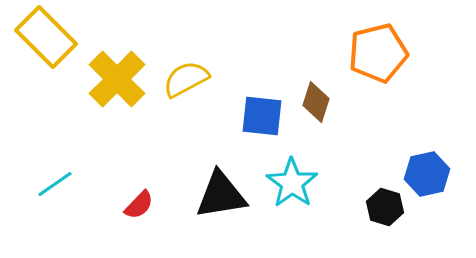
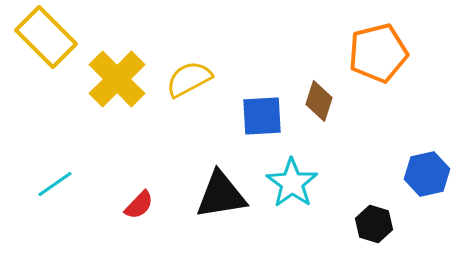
yellow semicircle: moved 3 px right
brown diamond: moved 3 px right, 1 px up
blue square: rotated 9 degrees counterclockwise
black hexagon: moved 11 px left, 17 px down
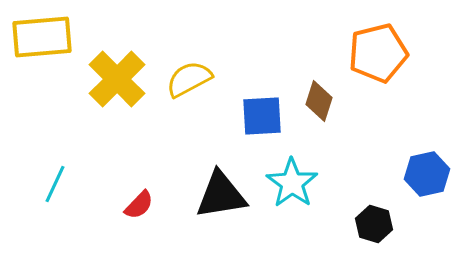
yellow rectangle: moved 4 px left; rotated 50 degrees counterclockwise
cyan line: rotated 30 degrees counterclockwise
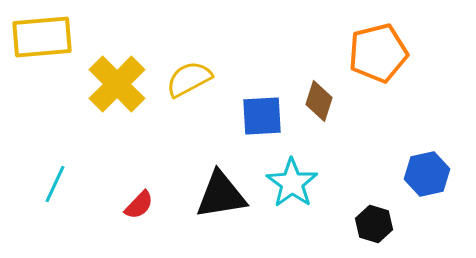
yellow cross: moved 5 px down
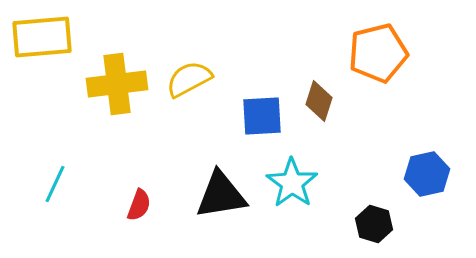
yellow cross: rotated 38 degrees clockwise
red semicircle: rotated 24 degrees counterclockwise
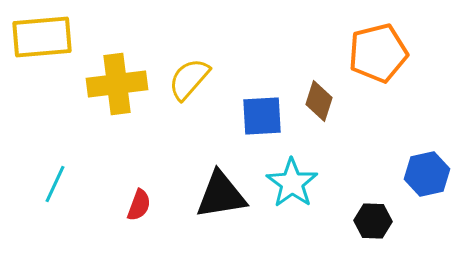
yellow semicircle: rotated 21 degrees counterclockwise
black hexagon: moved 1 px left, 3 px up; rotated 15 degrees counterclockwise
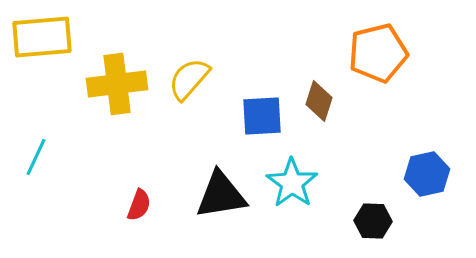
cyan line: moved 19 px left, 27 px up
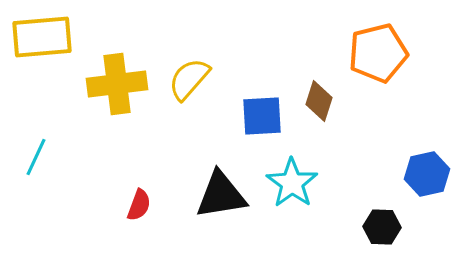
black hexagon: moved 9 px right, 6 px down
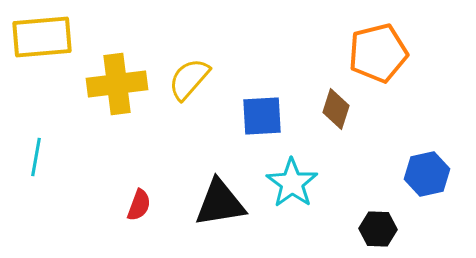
brown diamond: moved 17 px right, 8 px down
cyan line: rotated 15 degrees counterclockwise
black triangle: moved 1 px left, 8 px down
black hexagon: moved 4 px left, 2 px down
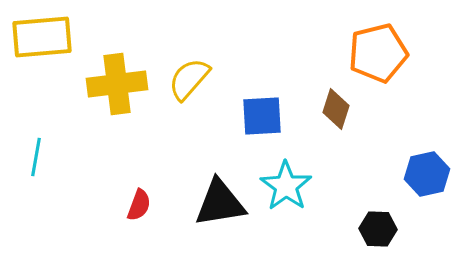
cyan star: moved 6 px left, 3 px down
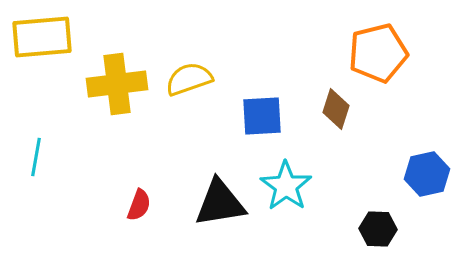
yellow semicircle: rotated 30 degrees clockwise
